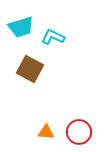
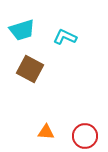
cyan trapezoid: moved 1 px right, 3 px down
cyan L-shape: moved 12 px right
red circle: moved 6 px right, 4 px down
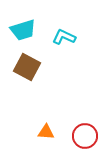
cyan trapezoid: moved 1 px right
cyan L-shape: moved 1 px left
brown square: moved 3 px left, 2 px up
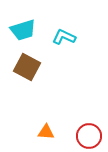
red circle: moved 4 px right
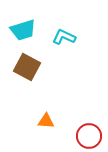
orange triangle: moved 11 px up
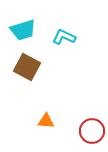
red circle: moved 3 px right, 5 px up
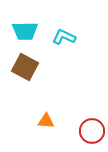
cyan trapezoid: moved 2 px right, 1 px down; rotated 16 degrees clockwise
brown square: moved 2 px left
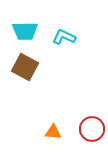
orange triangle: moved 7 px right, 11 px down
red circle: moved 2 px up
